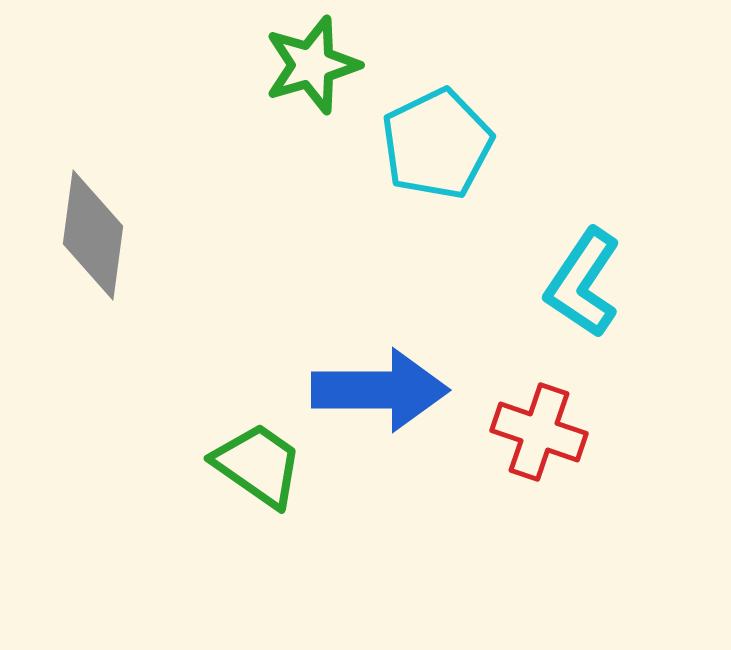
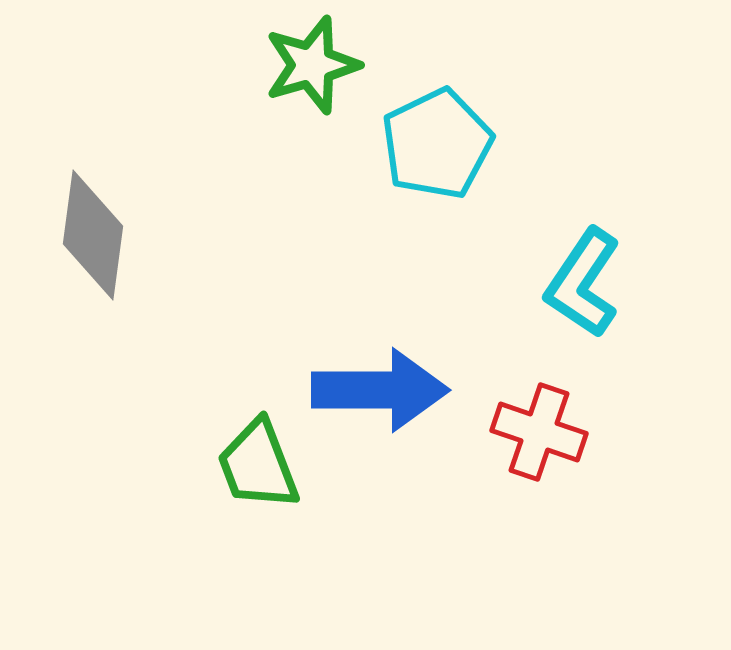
green trapezoid: rotated 146 degrees counterclockwise
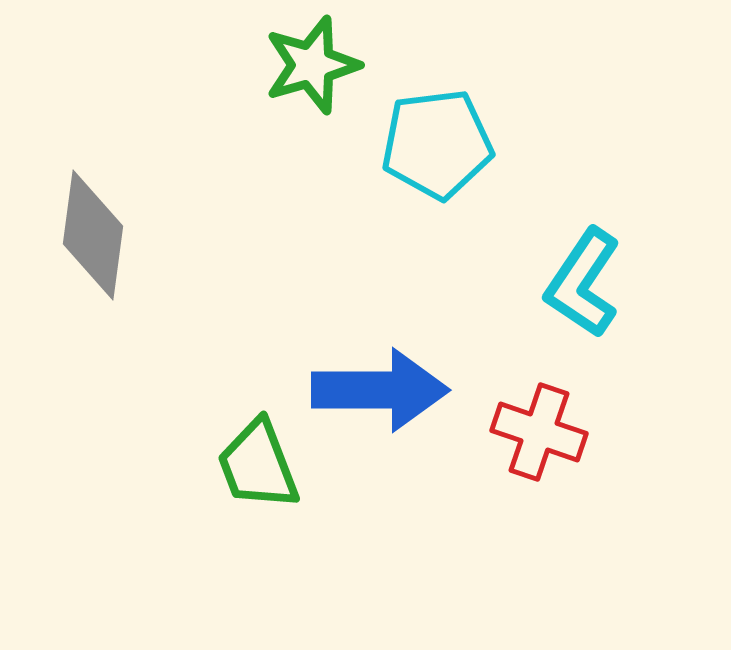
cyan pentagon: rotated 19 degrees clockwise
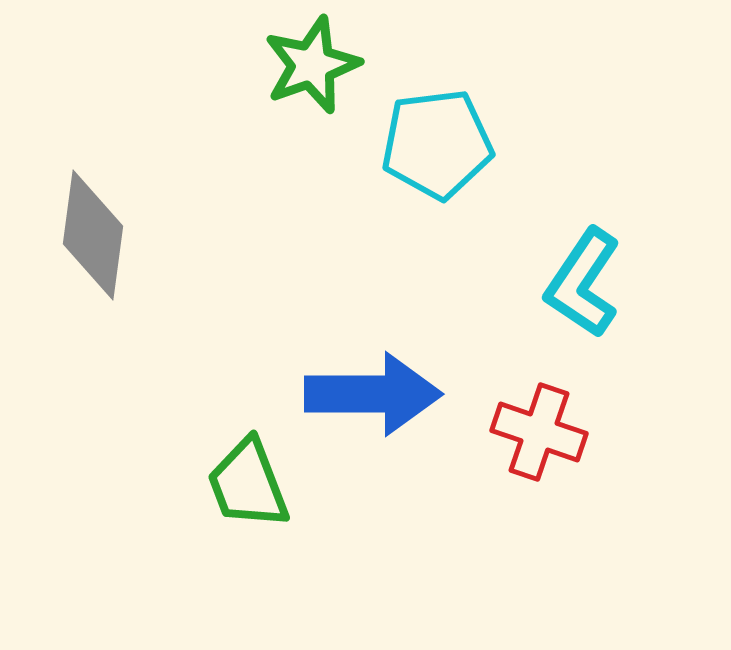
green star: rotated 4 degrees counterclockwise
blue arrow: moved 7 px left, 4 px down
green trapezoid: moved 10 px left, 19 px down
